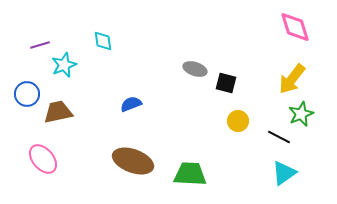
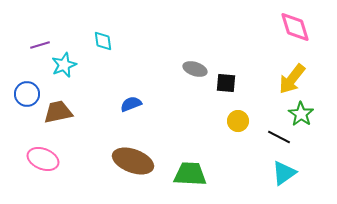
black square: rotated 10 degrees counterclockwise
green star: rotated 15 degrees counterclockwise
pink ellipse: rotated 28 degrees counterclockwise
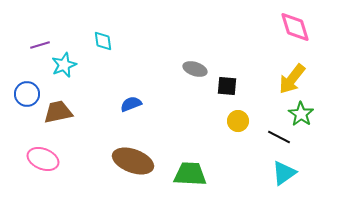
black square: moved 1 px right, 3 px down
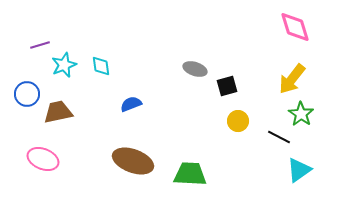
cyan diamond: moved 2 px left, 25 px down
black square: rotated 20 degrees counterclockwise
cyan triangle: moved 15 px right, 3 px up
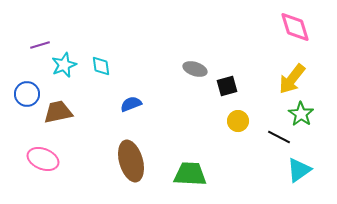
brown ellipse: moved 2 px left; rotated 54 degrees clockwise
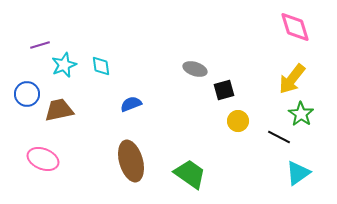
black square: moved 3 px left, 4 px down
brown trapezoid: moved 1 px right, 2 px up
cyan triangle: moved 1 px left, 3 px down
green trapezoid: rotated 32 degrees clockwise
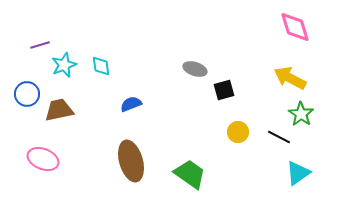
yellow arrow: moved 2 px left, 1 px up; rotated 80 degrees clockwise
yellow circle: moved 11 px down
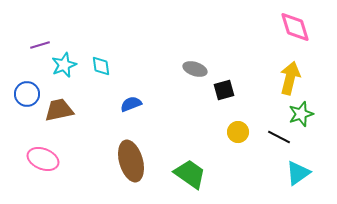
yellow arrow: rotated 76 degrees clockwise
green star: rotated 20 degrees clockwise
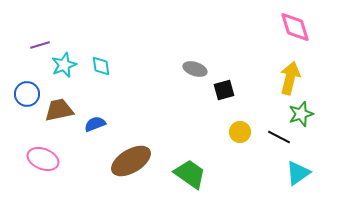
blue semicircle: moved 36 px left, 20 px down
yellow circle: moved 2 px right
brown ellipse: rotated 75 degrees clockwise
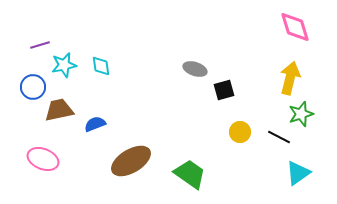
cyan star: rotated 10 degrees clockwise
blue circle: moved 6 px right, 7 px up
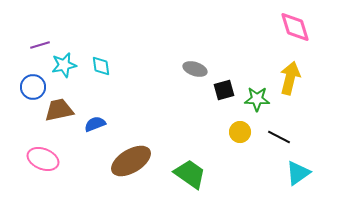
green star: moved 44 px left, 15 px up; rotated 20 degrees clockwise
